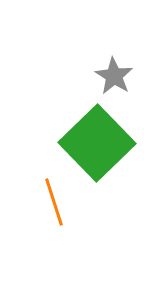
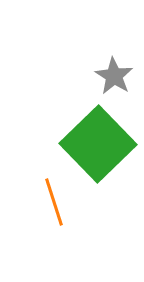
green square: moved 1 px right, 1 px down
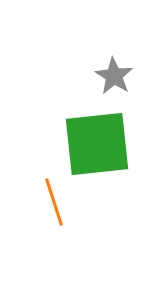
green square: moved 1 px left; rotated 38 degrees clockwise
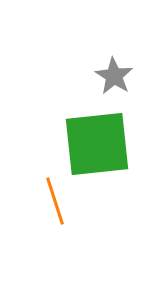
orange line: moved 1 px right, 1 px up
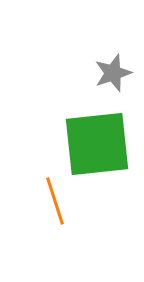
gray star: moved 1 px left, 3 px up; rotated 21 degrees clockwise
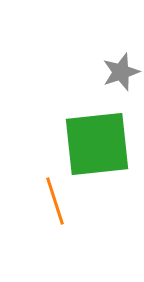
gray star: moved 8 px right, 1 px up
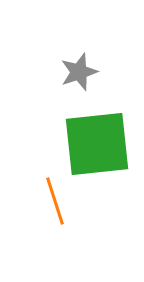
gray star: moved 42 px left
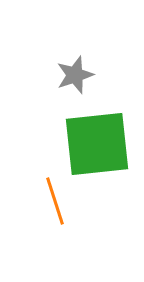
gray star: moved 4 px left, 3 px down
